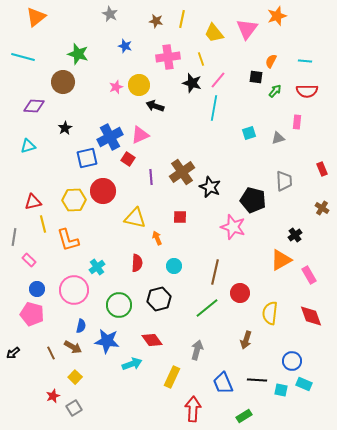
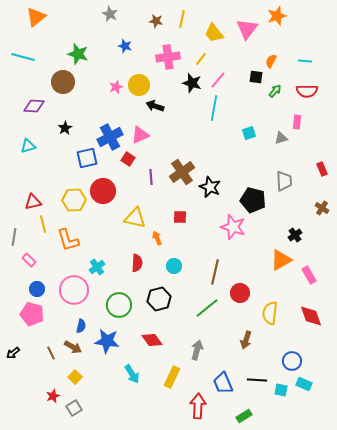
yellow line at (201, 59): rotated 56 degrees clockwise
gray triangle at (278, 138): moved 3 px right
cyan arrow at (132, 364): moved 10 px down; rotated 78 degrees clockwise
red arrow at (193, 409): moved 5 px right, 3 px up
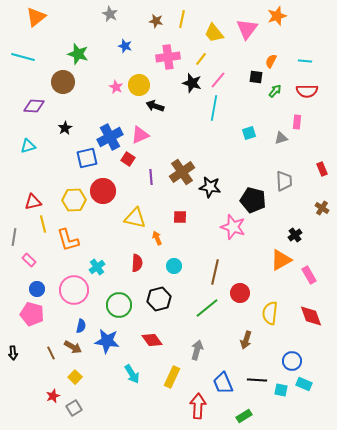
pink star at (116, 87): rotated 24 degrees counterclockwise
black star at (210, 187): rotated 15 degrees counterclockwise
black arrow at (13, 353): rotated 56 degrees counterclockwise
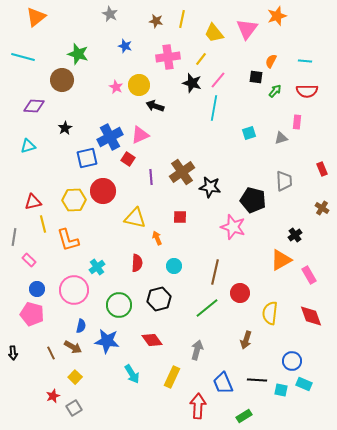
brown circle at (63, 82): moved 1 px left, 2 px up
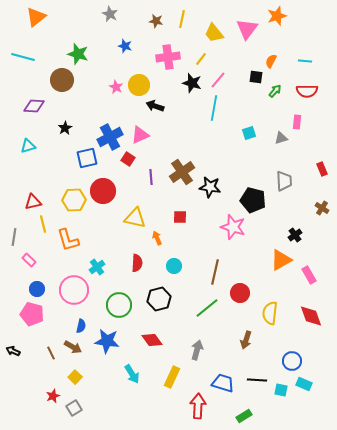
black arrow at (13, 353): moved 2 px up; rotated 120 degrees clockwise
blue trapezoid at (223, 383): rotated 130 degrees clockwise
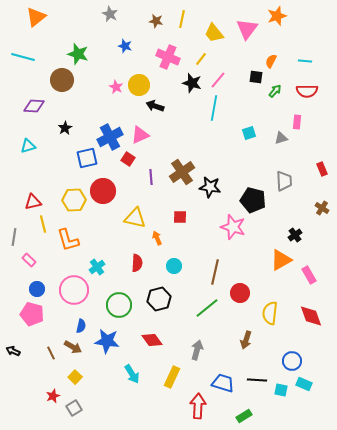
pink cross at (168, 57): rotated 30 degrees clockwise
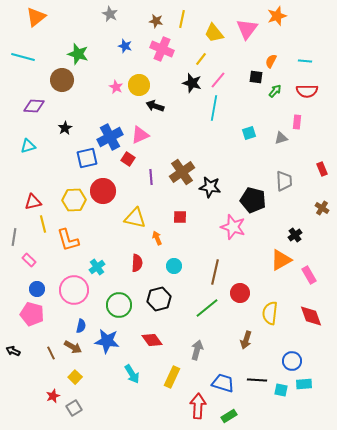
pink cross at (168, 57): moved 6 px left, 8 px up
cyan rectangle at (304, 384): rotated 28 degrees counterclockwise
green rectangle at (244, 416): moved 15 px left
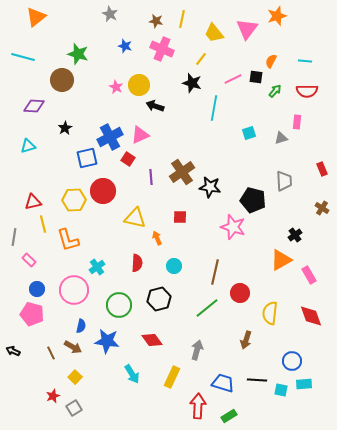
pink line at (218, 80): moved 15 px right, 1 px up; rotated 24 degrees clockwise
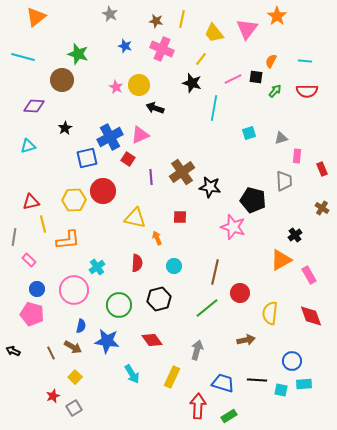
orange star at (277, 16): rotated 18 degrees counterclockwise
black arrow at (155, 106): moved 2 px down
pink rectangle at (297, 122): moved 34 px down
red triangle at (33, 202): moved 2 px left
orange L-shape at (68, 240): rotated 80 degrees counterclockwise
brown arrow at (246, 340): rotated 120 degrees counterclockwise
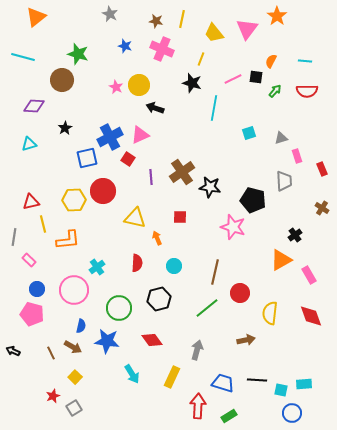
yellow line at (201, 59): rotated 16 degrees counterclockwise
cyan triangle at (28, 146): moved 1 px right, 2 px up
pink rectangle at (297, 156): rotated 24 degrees counterclockwise
green circle at (119, 305): moved 3 px down
blue circle at (292, 361): moved 52 px down
